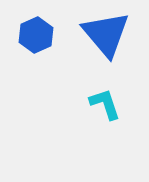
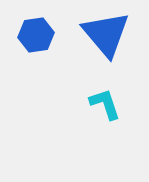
blue hexagon: rotated 16 degrees clockwise
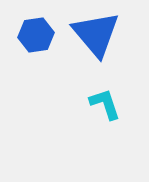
blue triangle: moved 10 px left
